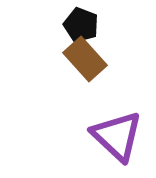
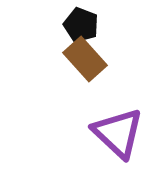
purple triangle: moved 1 px right, 3 px up
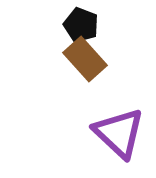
purple triangle: moved 1 px right
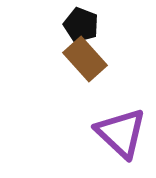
purple triangle: moved 2 px right
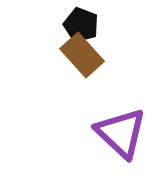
brown rectangle: moved 3 px left, 4 px up
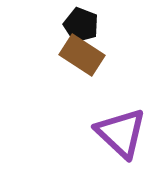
brown rectangle: rotated 15 degrees counterclockwise
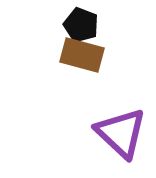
brown rectangle: rotated 18 degrees counterclockwise
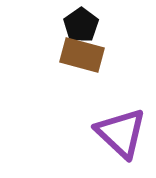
black pentagon: rotated 16 degrees clockwise
